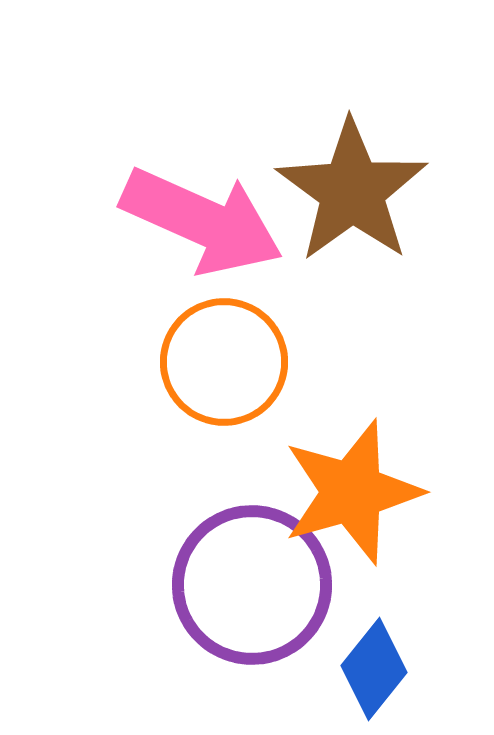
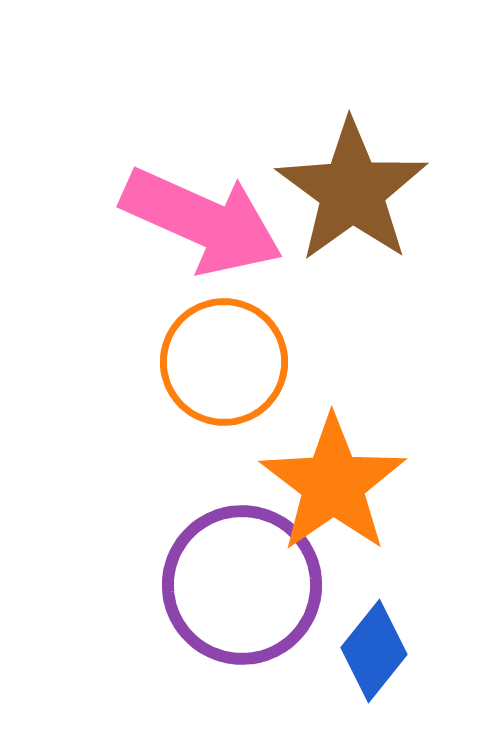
orange star: moved 19 px left, 8 px up; rotated 19 degrees counterclockwise
purple circle: moved 10 px left
blue diamond: moved 18 px up
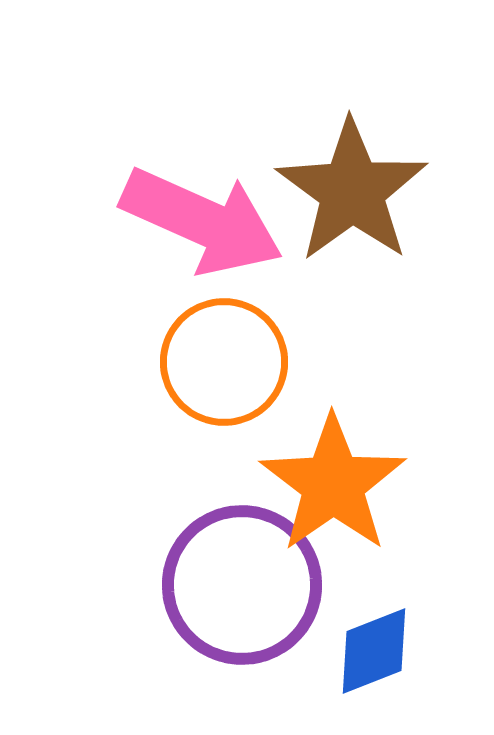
blue diamond: rotated 30 degrees clockwise
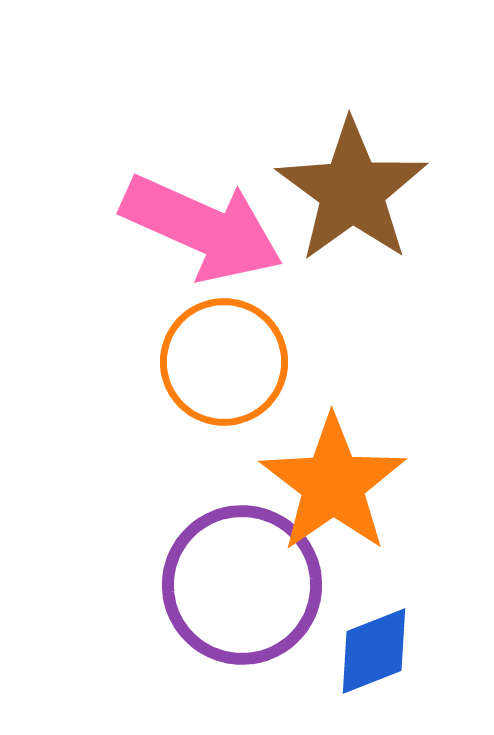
pink arrow: moved 7 px down
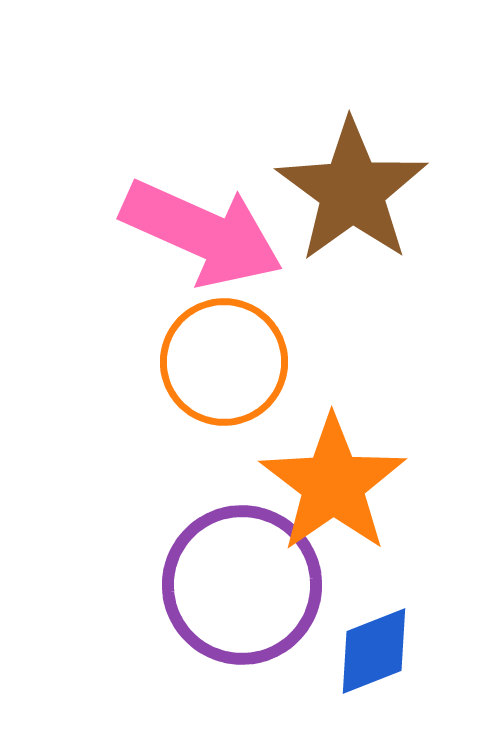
pink arrow: moved 5 px down
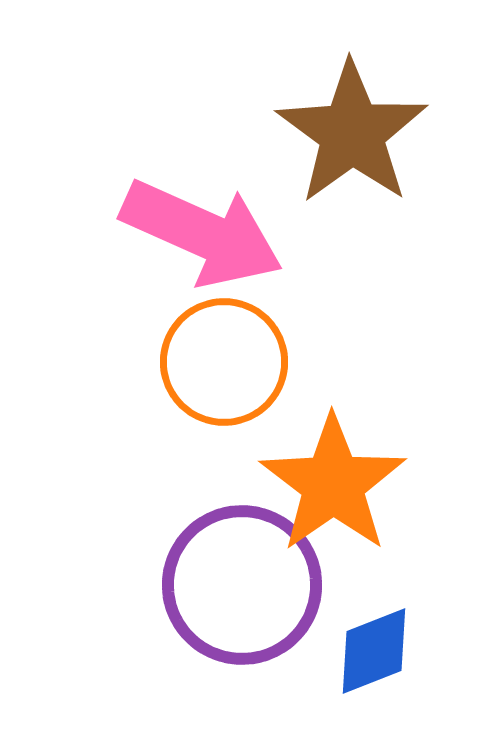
brown star: moved 58 px up
